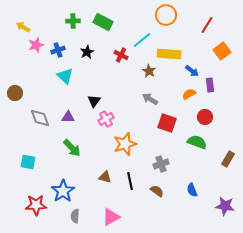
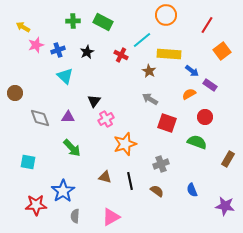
purple rectangle: rotated 48 degrees counterclockwise
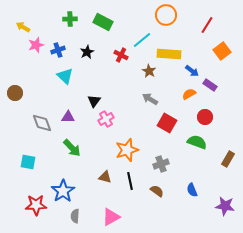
green cross: moved 3 px left, 2 px up
gray diamond: moved 2 px right, 5 px down
red square: rotated 12 degrees clockwise
orange star: moved 2 px right, 6 px down
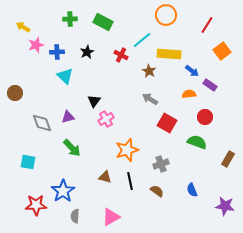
blue cross: moved 1 px left, 2 px down; rotated 16 degrees clockwise
orange semicircle: rotated 24 degrees clockwise
purple triangle: rotated 16 degrees counterclockwise
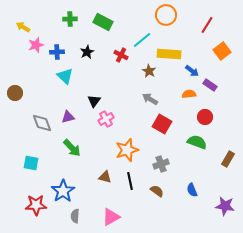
red square: moved 5 px left, 1 px down
cyan square: moved 3 px right, 1 px down
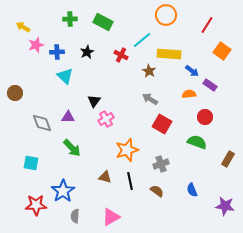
orange square: rotated 18 degrees counterclockwise
purple triangle: rotated 16 degrees clockwise
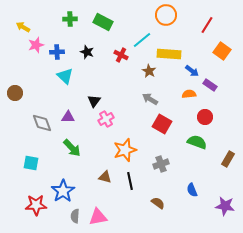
black star: rotated 24 degrees counterclockwise
orange star: moved 2 px left
brown semicircle: moved 1 px right, 12 px down
pink triangle: moved 13 px left; rotated 18 degrees clockwise
